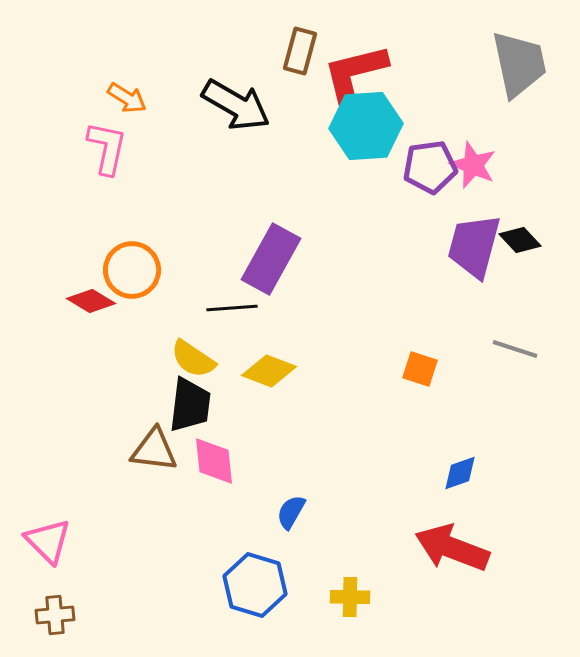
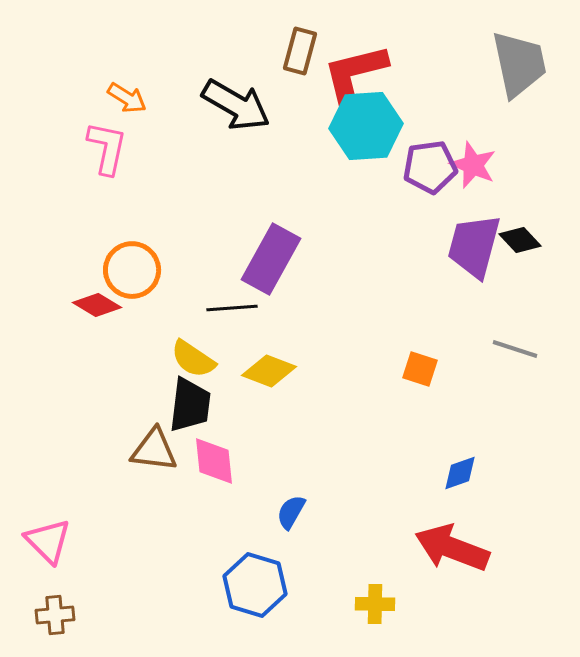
red diamond: moved 6 px right, 4 px down
yellow cross: moved 25 px right, 7 px down
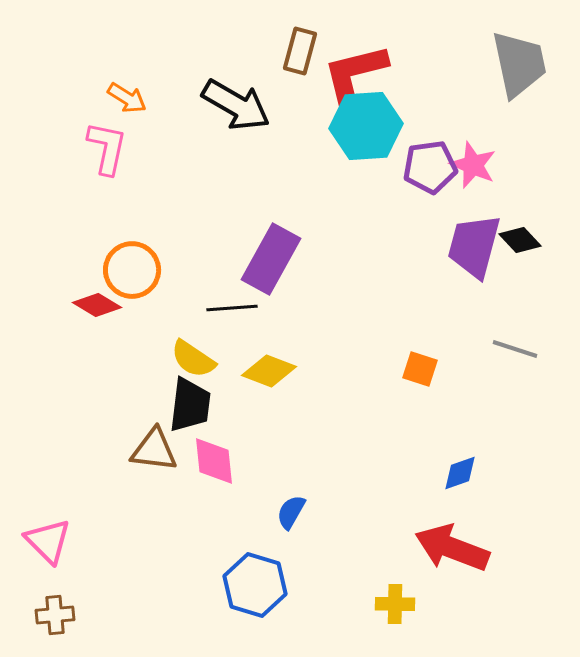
yellow cross: moved 20 px right
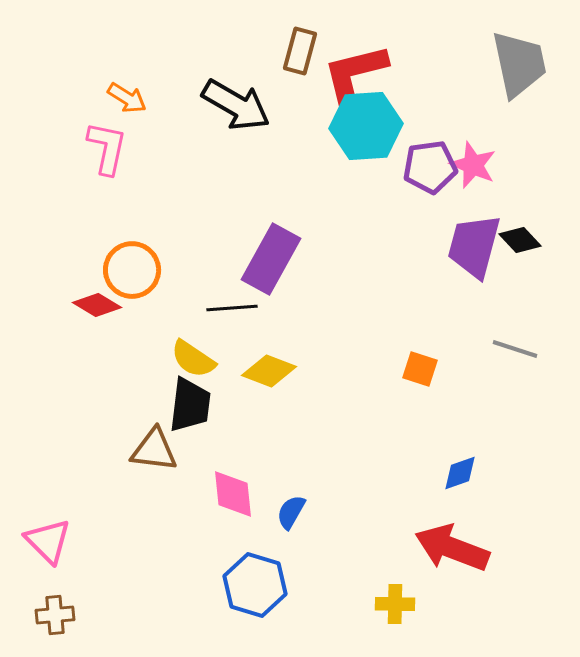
pink diamond: moved 19 px right, 33 px down
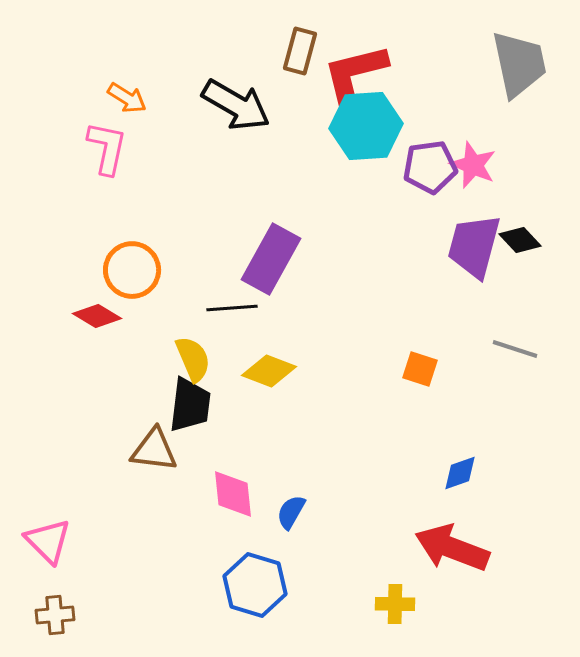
red diamond: moved 11 px down
yellow semicircle: rotated 147 degrees counterclockwise
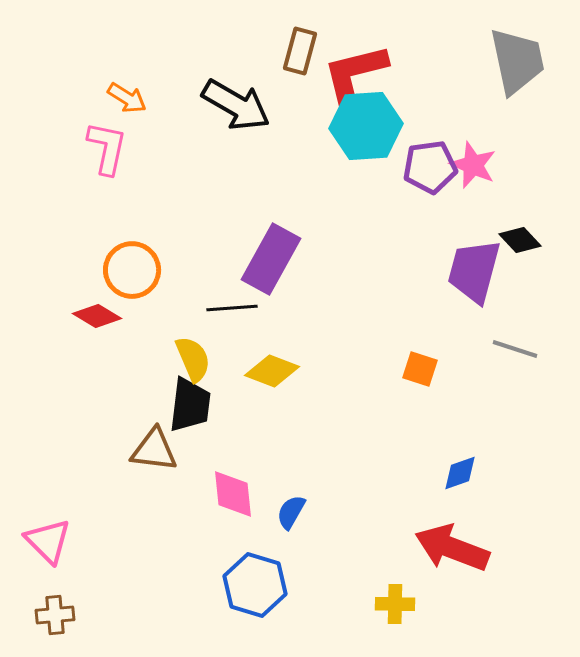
gray trapezoid: moved 2 px left, 3 px up
purple trapezoid: moved 25 px down
yellow diamond: moved 3 px right
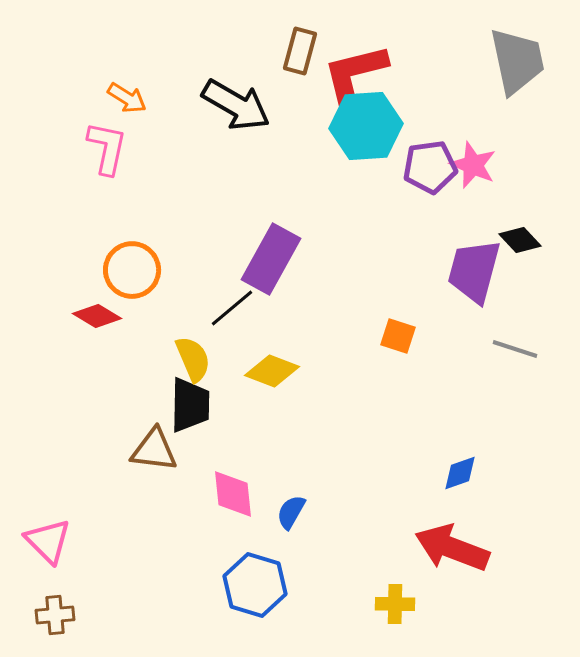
black line: rotated 36 degrees counterclockwise
orange square: moved 22 px left, 33 px up
black trapezoid: rotated 6 degrees counterclockwise
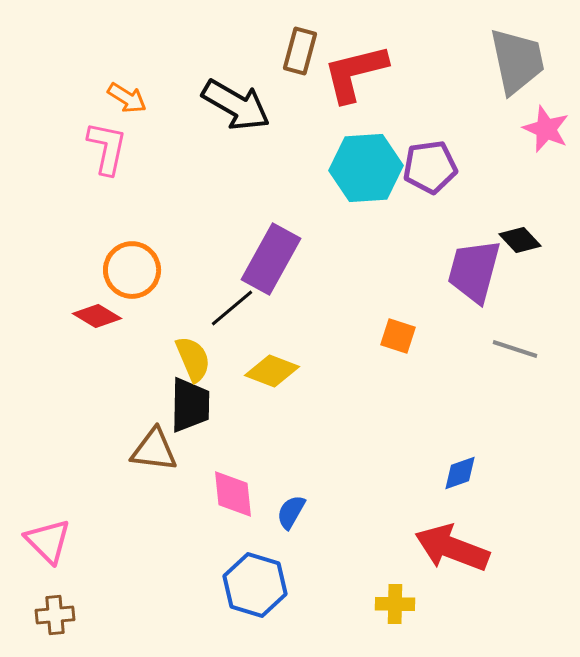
cyan hexagon: moved 42 px down
pink star: moved 73 px right, 36 px up
